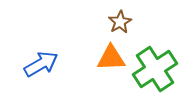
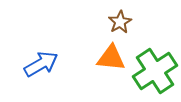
orange triangle: rotated 8 degrees clockwise
green cross: moved 2 px down
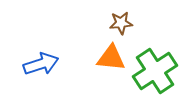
brown star: moved 1 px right, 1 px down; rotated 25 degrees clockwise
blue arrow: rotated 12 degrees clockwise
